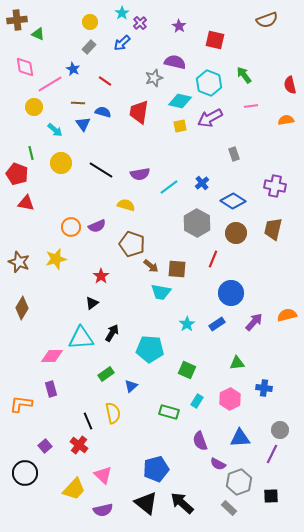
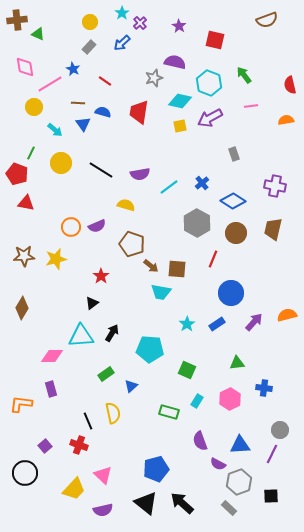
green line at (31, 153): rotated 40 degrees clockwise
brown star at (19, 262): moved 5 px right, 6 px up; rotated 25 degrees counterclockwise
cyan triangle at (81, 338): moved 2 px up
blue triangle at (240, 438): moved 7 px down
red cross at (79, 445): rotated 18 degrees counterclockwise
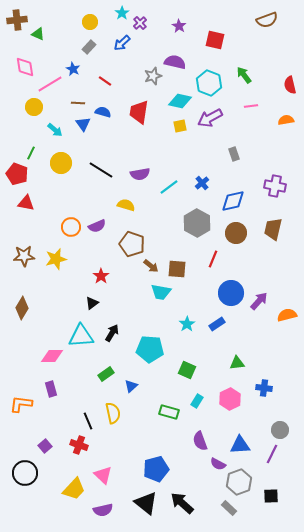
gray star at (154, 78): moved 1 px left, 2 px up
blue diamond at (233, 201): rotated 45 degrees counterclockwise
purple arrow at (254, 322): moved 5 px right, 21 px up
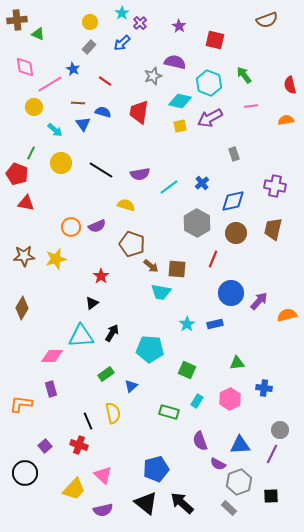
blue rectangle at (217, 324): moved 2 px left; rotated 21 degrees clockwise
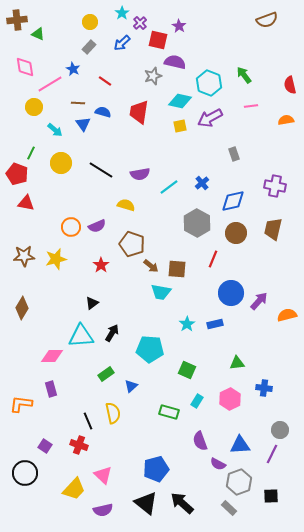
red square at (215, 40): moved 57 px left
red star at (101, 276): moved 11 px up
purple square at (45, 446): rotated 16 degrees counterclockwise
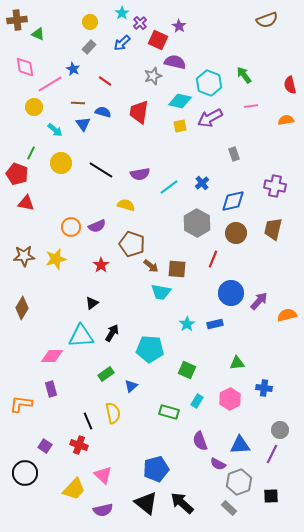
red square at (158, 40): rotated 12 degrees clockwise
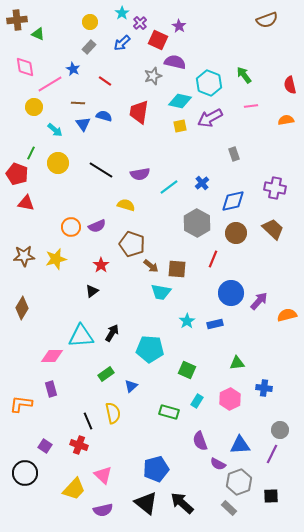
blue semicircle at (103, 112): moved 1 px right, 4 px down
yellow circle at (61, 163): moved 3 px left
purple cross at (275, 186): moved 2 px down
brown trapezoid at (273, 229): rotated 120 degrees clockwise
black triangle at (92, 303): moved 12 px up
cyan star at (187, 324): moved 3 px up
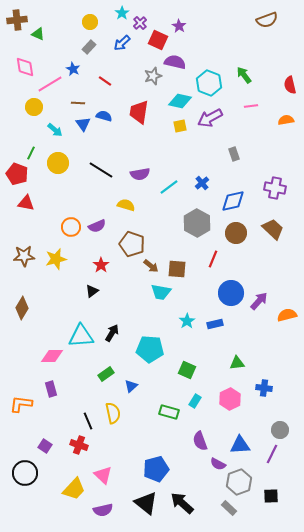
cyan rectangle at (197, 401): moved 2 px left
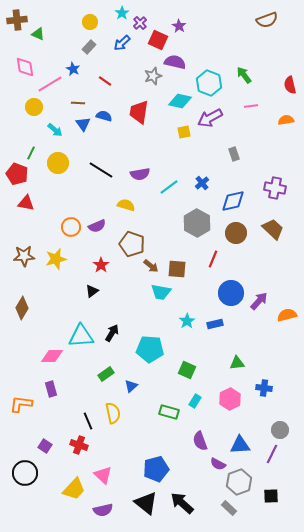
yellow square at (180, 126): moved 4 px right, 6 px down
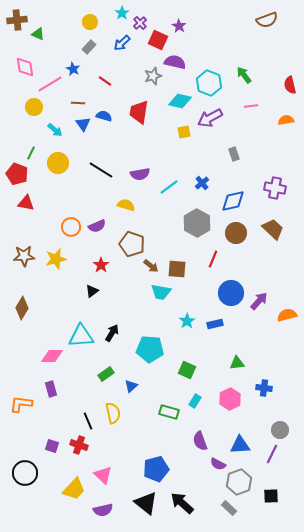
purple square at (45, 446): moved 7 px right; rotated 16 degrees counterclockwise
